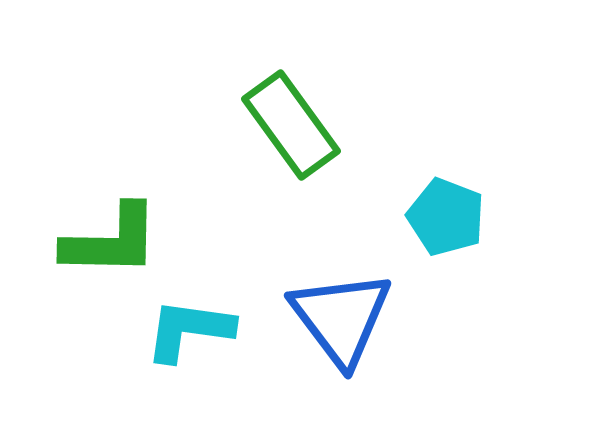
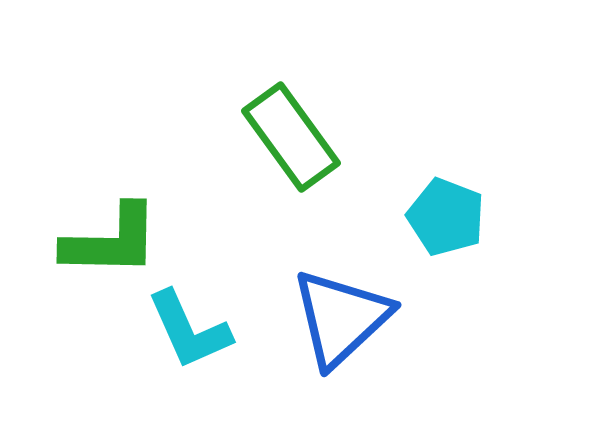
green rectangle: moved 12 px down
blue triangle: rotated 24 degrees clockwise
cyan L-shape: rotated 122 degrees counterclockwise
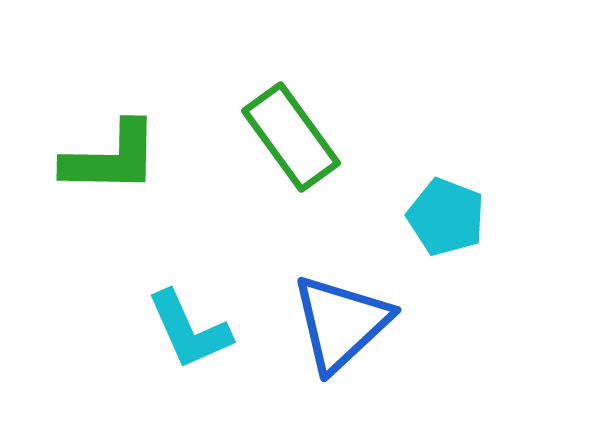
green L-shape: moved 83 px up
blue triangle: moved 5 px down
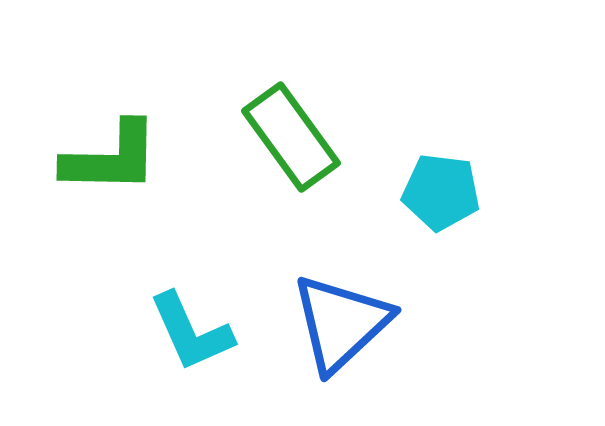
cyan pentagon: moved 5 px left, 25 px up; rotated 14 degrees counterclockwise
cyan L-shape: moved 2 px right, 2 px down
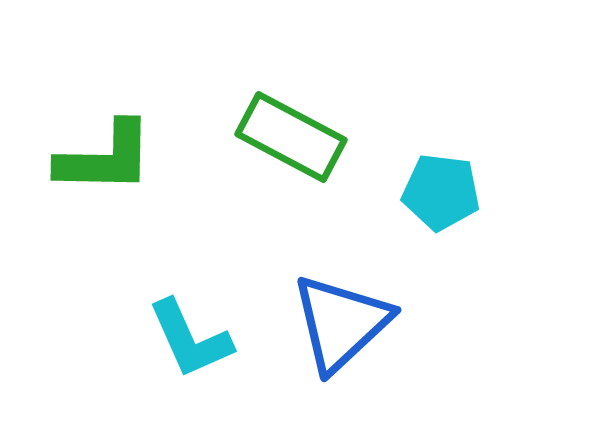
green rectangle: rotated 26 degrees counterclockwise
green L-shape: moved 6 px left
cyan L-shape: moved 1 px left, 7 px down
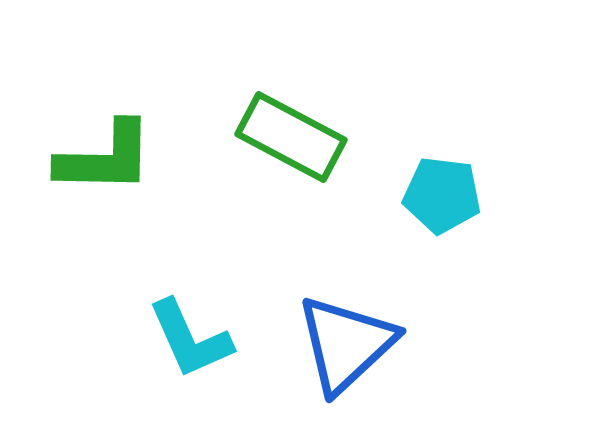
cyan pentagon: moved 1 px right, 3 px down
blue triangle: moved 5 px right, 21 px down
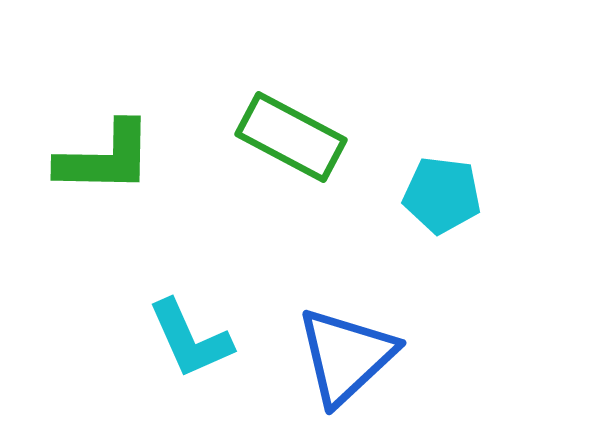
blue triangle: moved 12 px down
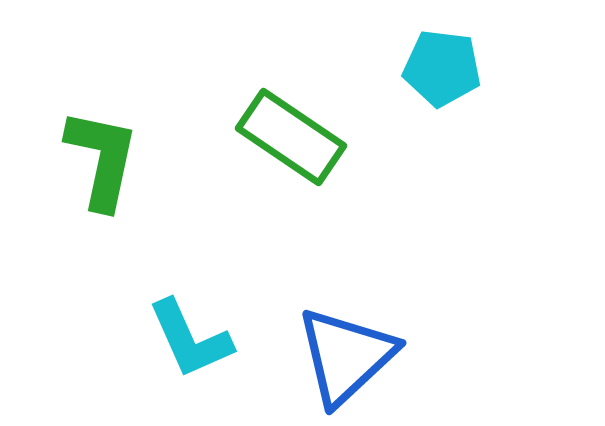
green rectangle: rotated 6 degrees clockwise
green L-shape: moved 3 px left, 1 px down; rotated 79 degrees counterclockwise
cyan pentagon: moved 127 px up
